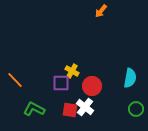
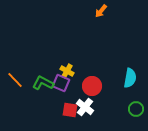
yellow cross: moved 5 px left
purple square: rotated 24 degrees clockwise
green L-shape: moved 9 px right, 26 px up
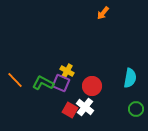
orange arrow: moved 2 px right, 2 px down
red square: rotated 21 degrees clockwise
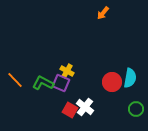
red circle: moved 20 px right, 4 px up
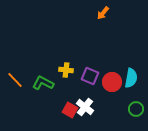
yellow cross: moved 1 px left, 1 px up; rotated 24 degrees counterclockwise
cyan semicircle: moved 1 px right
purple square: moved 29 px right, 7 px up
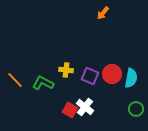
red circle: moved 8 px up
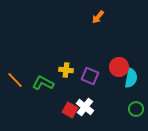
orange arrow: moved 5 px left, 4 px down
red circle: moved 7 px right, 7 px up
